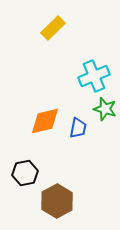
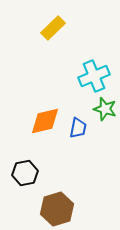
brown hexagon: moved 8 px down; rotated 12 degrees clockwise
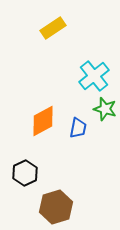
yellow rectangle: rotated 10 degrees clockwise
cyan cross: rotated 16 degrees counterclockwise
orange diamond: moved 2 px left; rotated 16 degrees counterclockwise
black hexagon: rotated 15 degrees counterclockwise
brown hexagon: moved 1 px left, 2 px up
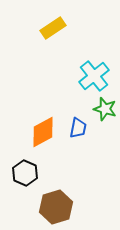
orange diamond: moved 11 px down
black hexagon: rotated 10 degrees counterclockwise
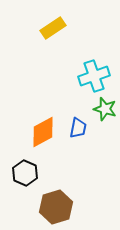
cyan cross: rotated 20 degrees clockwise
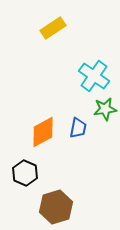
cyan cross: rotated 36 degrees counterclockwise
green star: rotated 25 degrees counterclockwise
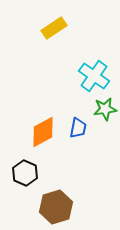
yellow rectangle: moved 1 px right
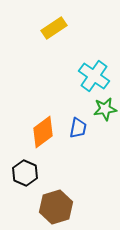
orange diamond: rotated 8 degrees counterclockwise
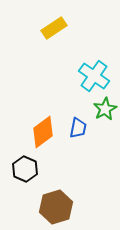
green star: rotated 20 degrees counterclockwise
black hexagon: moved 4 px up
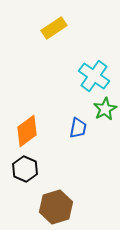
orange diamond: moved 16 px left, 1 px up
